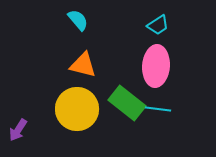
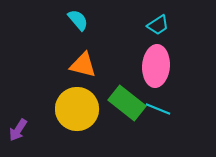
cyan line: rotated 15 degrees clockwise
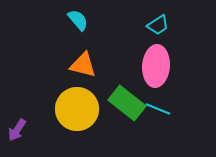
purple arrow: moved 1 px left
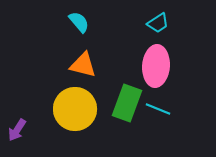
cyan semicircle: moved 1 px right, 2 px down
cyan trapezoid: moved 2 px up
green rectangle: rotated 72 degrees clockwise
yellow circle: moved 2 px left
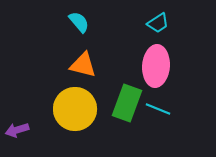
purple arrow: rotated 40 degrees clockwise
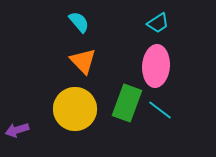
orange triangle: moved 4 px up; rotated 32 degrees clockwise
cyan line: moved 2 px right, 1 px down; rotated 15 degrees clockwise
